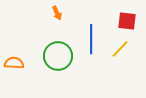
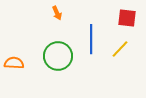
red square: moved 3 px up
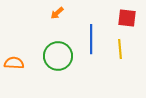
orange arrow: rotated 72 degrees clockwise
yellow line: rotated 48 degrees counterclockwise
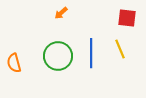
orange arrow: moved 4 px right
blue line: moved 14 px down
yellow line: rotated 18 degrees counterclockwise
orange semicircle: rotated 108 degrees counterclockwise
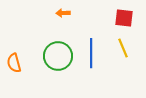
orange arrow: moved 2 px right; rotated 40 degrees clockwise
red square: moved 3 px left
yellow line: moved 3 px right, 1 px up
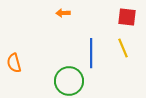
red square: moved 3 px right, 1 px up
green circle: moved 11 px right, 25 px down
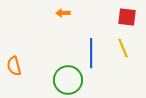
orange semicircle: moved 3 px down
green circle: moved 1 px left, 1 px up
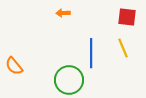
orange semicircle: rotated 24 degrees counterclockwise
green circle: moved 1 px right
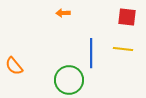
yellow line: moved 1 px down; rotated 60 degrees counterclockwise
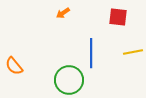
orange arrow: rotated 32 degrees counterclockwise
red square: moved 9 px left
yellow line: moved 10 px right, 3 px down; rotated 18 degrees counterclockwise
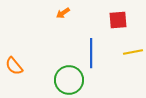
red square: moved 3 px down; rotated 12 degrees counterclockwise
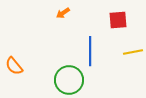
blue line: moved 1 px left, 2 px up
